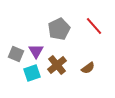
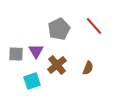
gray square: rotated 21 degrees counterclockwise
brown semicircle: rotated 32 degrees counterclockwise
cyan square: moved 8 px down
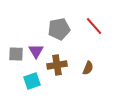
gray pentagon: rotated 15 degrees clockwise
brown cross: rotated 30 degrees clockwise
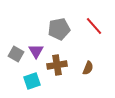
gray square: rotated 28 degrees clockwise
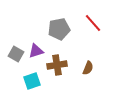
red line: moved 1 px left, 3 px up
purple triangle: rotated 42 degrees clockwise
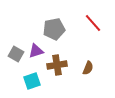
gray pentagon: moved 5 px left
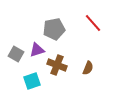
purple triangle: moved 1 px right, 1 px up
brown cross: rotated 30 degrees clockwise
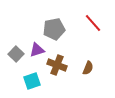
gray square: rotated 14 degrees clockwise
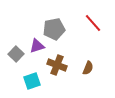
purple triangle: moved 4 px up
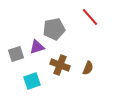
red line: moved 3 px left, 6 px up
purple triangle: moved 1 px down
gray square: rotated 28 degrees clockwise
brown cross: moved 3 px right
